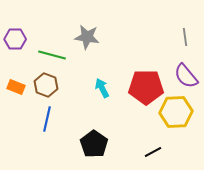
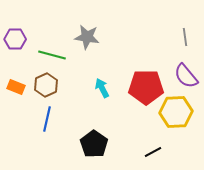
brown hexagon: rotated 15 degrees clockwise
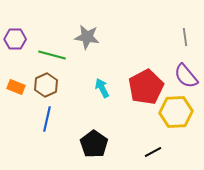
red pentagon: rotated 28 degrees counterclockwise
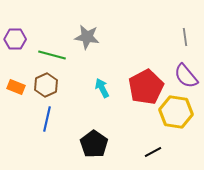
yellow hexagon: rotated 12 degrees clockwise
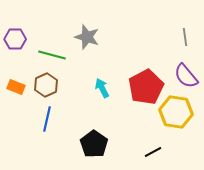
gray star: rotated 10 degrees clockwise
